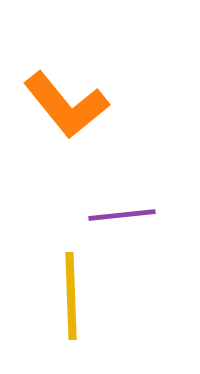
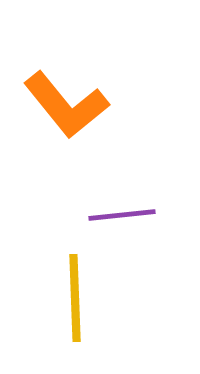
yellow line: moved 4 px right, 2 px down
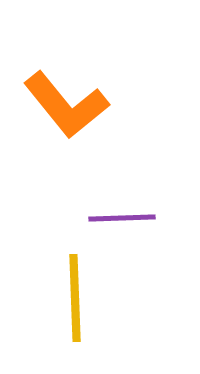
purple line: moved 3 px down; rotated 4 degrees clockwise
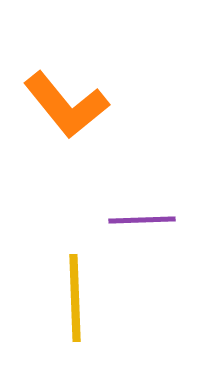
purple line: moved 20 px right, 2 px down
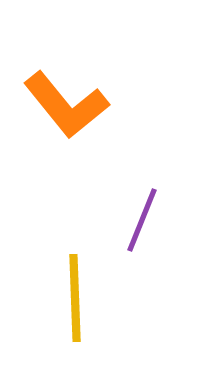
purple line: rotated 66 degrees counterclockwise
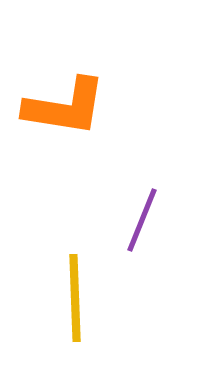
orange L-shape: moved 1 px left, 2 px down; rotated 42 degrees counterclockwise
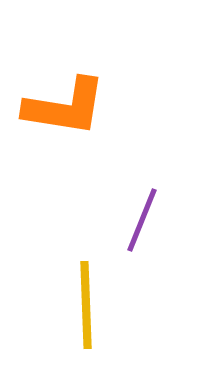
yellow line: moved 11 px right, 7 px down
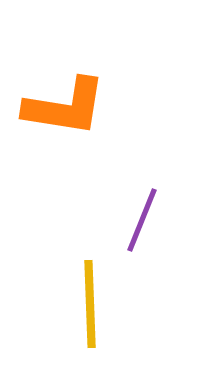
yellow line: moved 4 px right, 1 px up
